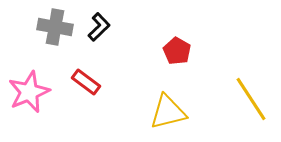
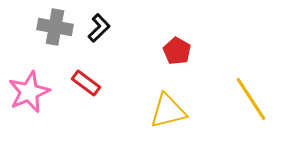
black L-shape: moved 1 px down
red rectangle: moved 1 px down
yellow triangle: moved 1 px up
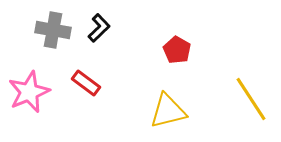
gray cross: moved 2 px left, 3 px down
red pentagon: moved 1 px up
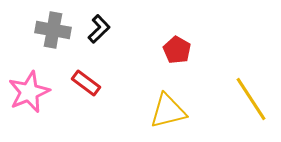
black L-shape: moved 1 px down
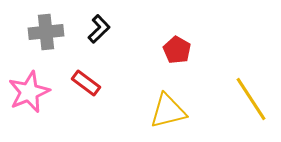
gray cross: moved 7 px left, 2 px down; rotated 16 degrees counterclockwise
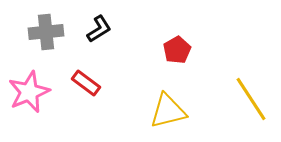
black L-shape: rotated 12 degrees clockwise
red pentagon: rotated 12 degrees clockwise
